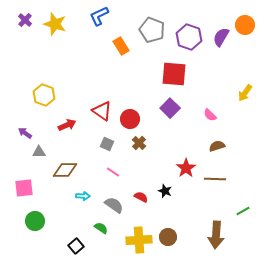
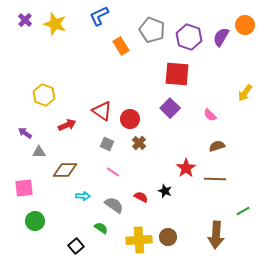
red square: moved 3 px right
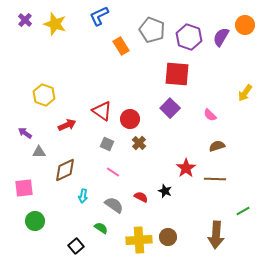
brown diamond: rotated 25 degrees counterclockwise
cyan arrow: rotated 96 degrees clockwise
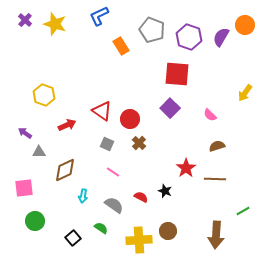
brown circle: moved 6 px up
black square: moved 3 px left, 8 px up
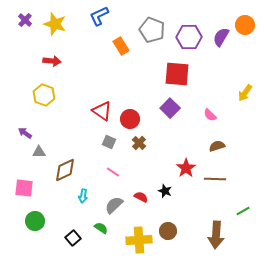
purple hexagon: rotated 20 degrees counterclockwise
red arrow: moved 15 px left, 64 px up; rotated 30 degrees clockwise
gray square: moved 2 px right, 2 px up
pink square: rotated 12 degrees clockwise
gray semicircle: rotated 78 degrees counterclockwise
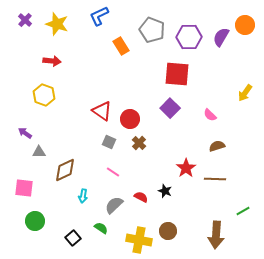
yellow star: moved 2 px right
yellow cross: rotated 15 degrees clockwise
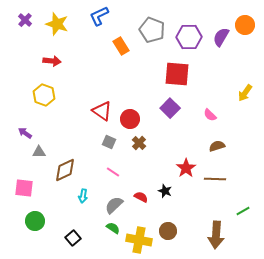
green semicircle: moved 12 px right
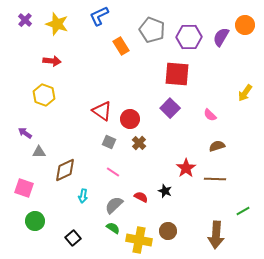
pink square: rotated 12 degrees clockwise
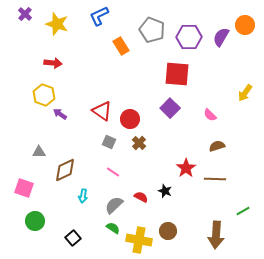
purple cross: moved 6 px up
red arrow: moved 1 px right, 2 px down
purple arrow: moved 35 px right, 19 px up
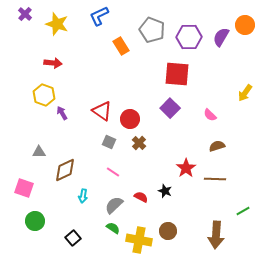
purple arrow: moved 2 px right, 1 px up; rotated 24 degrees clockwise
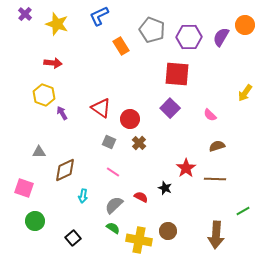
red triangle: moved 1 px left, 3 px up
black star: moved 3 px up
